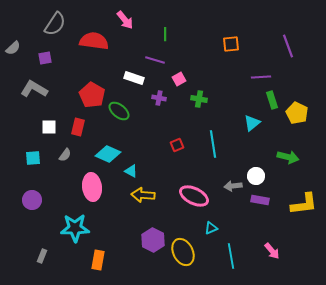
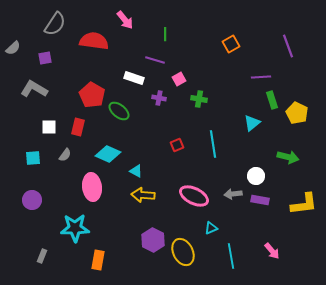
orange square at (231, 44): rotated 24 degrees counterclockwise
cyan triangle at (131, 171): moved 5 px right
gray arrow at (233, 186): moved 8 px down
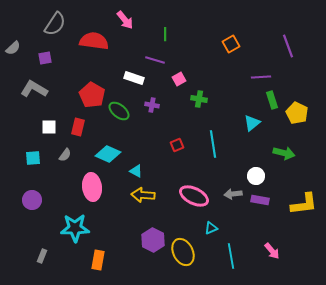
purple cross at (159, 98): moved 7 px left, 7 px down
green arrow at (288, 157): moved 4 px left, 4 px up
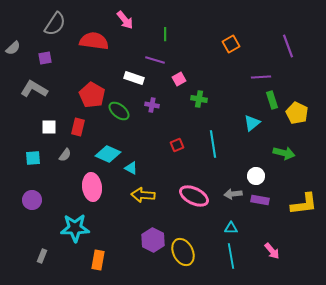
cyan triangle at (136, 171): moved 5 px left, 3 px up
cyan triangle at (211, 228): moved 20 px right; rotated 24 degrees clockwise
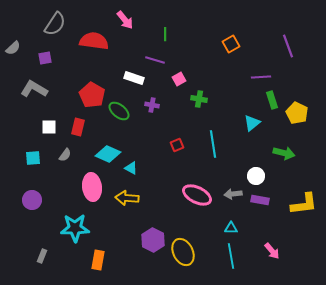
yellow arrow at (143, 195): moved 16 px left, 3 px down
pink ellipse at (194, 196): moved 3 px right, 1 px up
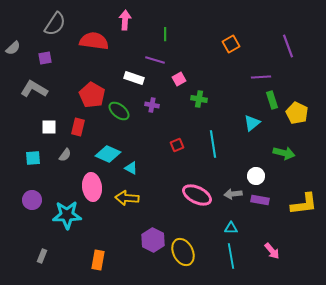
pink arrow at (125, 20): rotated 138 degrees counterclockwise
cyan star at (75, 228): moved 8 px left, 13 px up
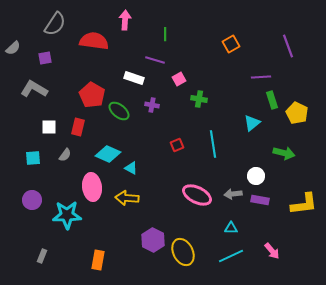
cyan line at (231, 256): rotated 75 degrees clockwise
